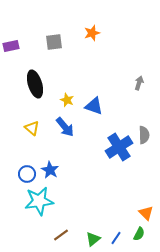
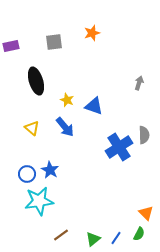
black ellipse: moved 1 px right, 3 px up
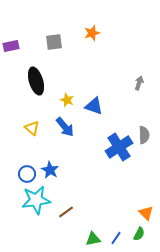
cyan star: moved 3 px left, 1 px up
brown line: moved 5 px right, 23 px up
green triangle: rotated 28 degrees clockwise
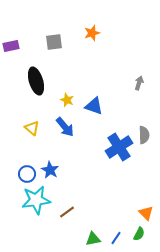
brown line: moved 1 px right
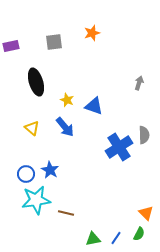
black ellipse: moved 1 px down
blue circle: moved 1 px left
brown line: moved 1 px left, 1 px down; rotated 49 degrees clockwise
